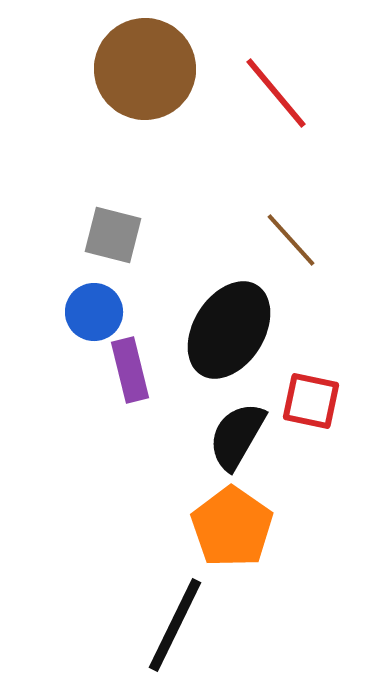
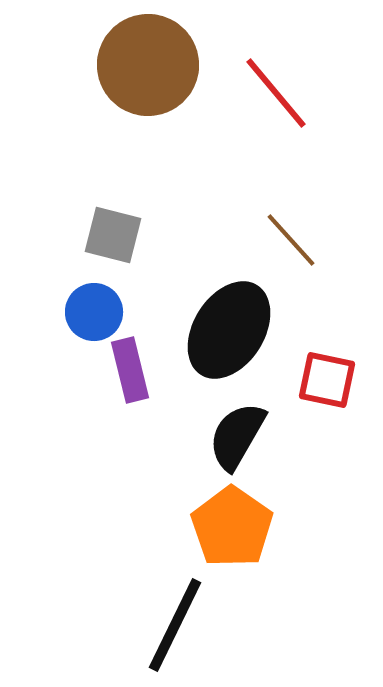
brown circle: moved 3 px right, 4 px up
red square: moved 16 px right, 21 px up
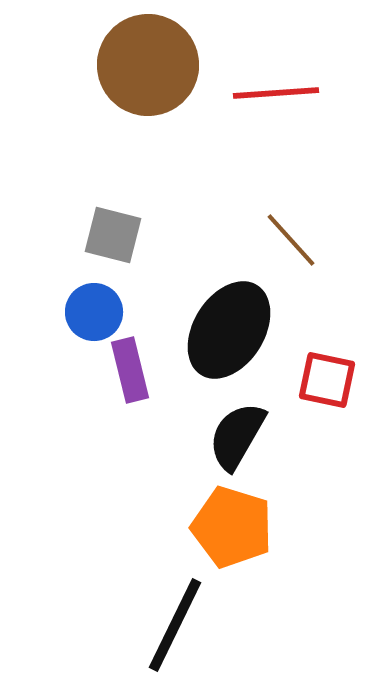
red line: rotated 54 degrees counterclockwise
orange pentagon: rotated 18 degrees counterclockwise
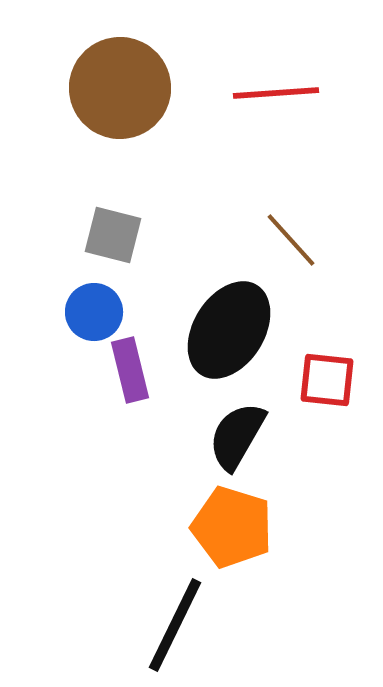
brown circle: moved 28 px left, 23 px down
red square: rotated 6 degrees counterclockwise
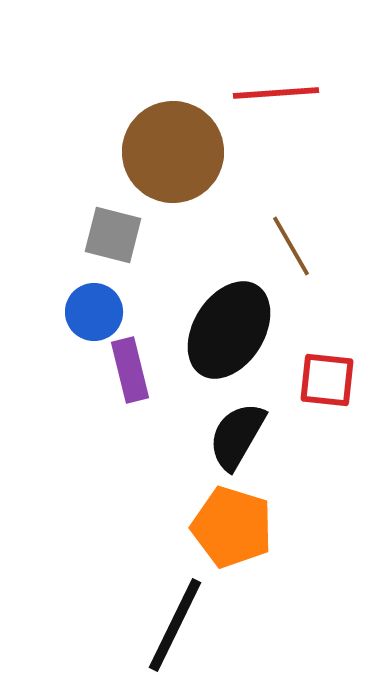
brown circle: moved 53 px right, 64 px down
brown line: moved 6 px down; rotated 12 degrees clockwise
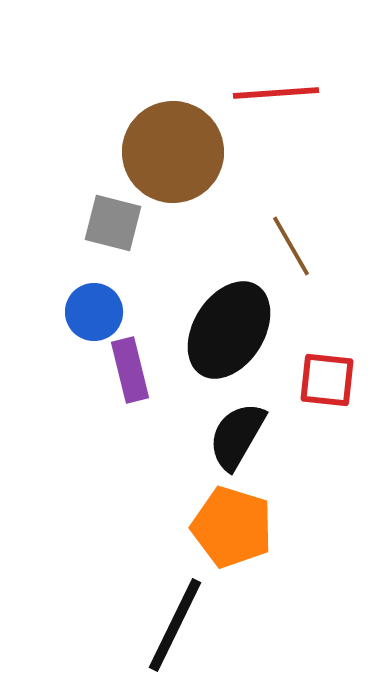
gray square: moved 12 px up
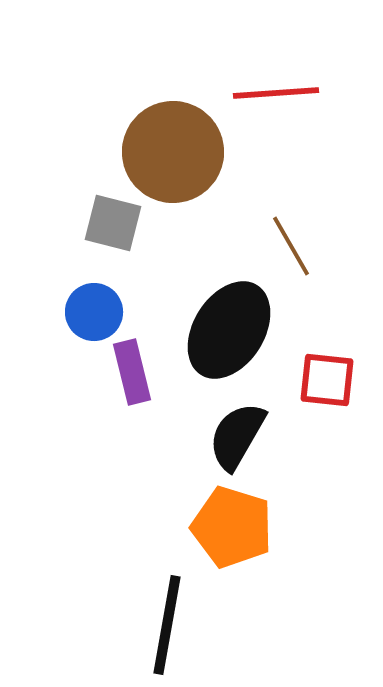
purple rectangle: moved 2 px right, 2 px down
black line: moved 8 px left; rotated 16 degrees counterclockwise
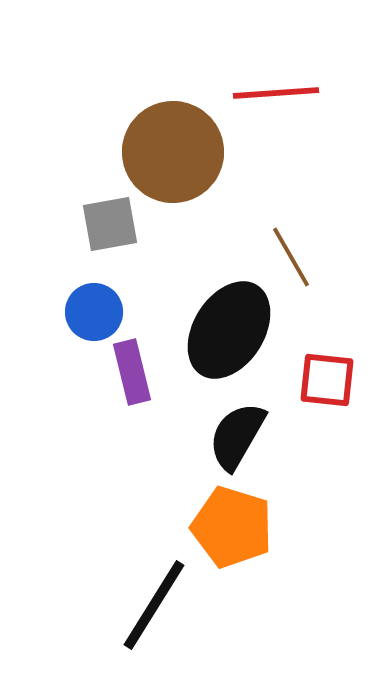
gray square: moved 3 px left, 1 px down; rotated 24 degrees counterclockwise
brown line: moved 11 px down
black line: moved 13 px left, 20 px up; rotated 22 degrees clockwise
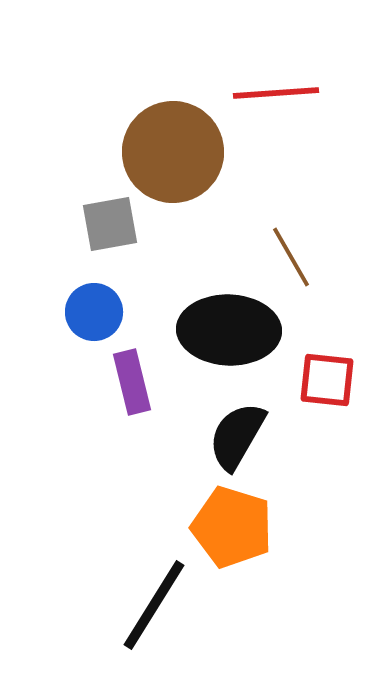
black ellipse: rotated 60 degrees clockwise
purple rectangle: moved 10 px down
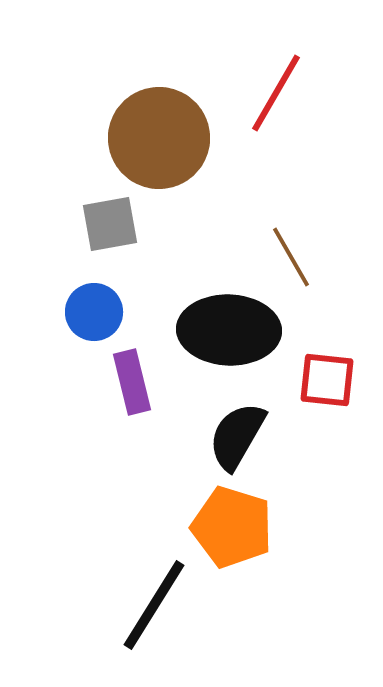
red line: rotated 56 degrees counterclockwise
brown circle: moved 14 px left, 14 px up
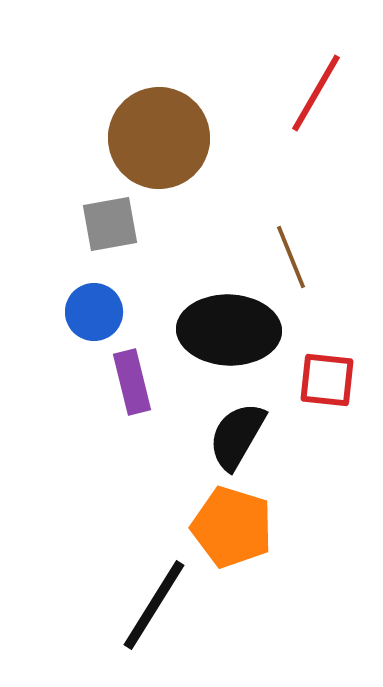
red line: moved 40 px right
brown line: rotated 8 degrees clockwise
